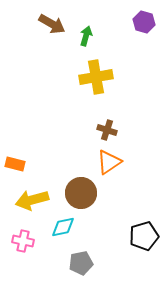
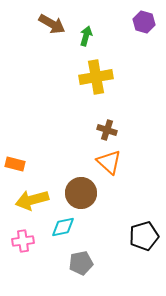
orange triangle: rotated 44 degrees counterclockwise
pink cross: rotated 20 degrees counterclockwise
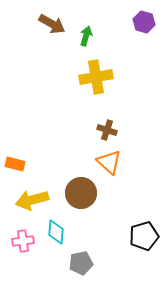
cyan diamond: moved 7 px left, 5 px down; rotated 75 degrees counterclockwise
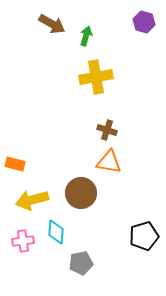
orange triangle: rotated 32 degrees counterclockwise
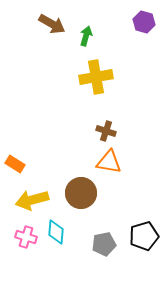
brown cross: moved 1 px left, 1 px down
orange rectangle: rotated 18 degrees clockwise
pink cross: moved 3 px right, 4 px up; rotated 25 degrees clockwise
gray pentagon: moved 23 px right, 19 px up
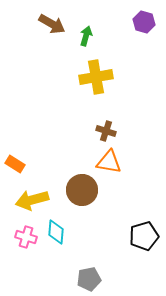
brown circle: moved 1 px right, 3 px up
gray pentagon: moved 15 px left, 35 px down
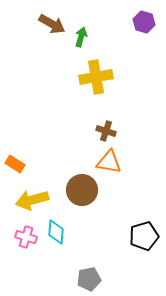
green arrow: moved 5 px left, 1 px down
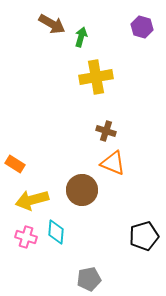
purple hexagon: moved 2 px left, 5 px down
orange triangle: moved 4 px right, 1 px down; rotated 12 degrees clockwise
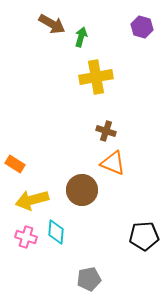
black pentagon: rotated 12 degrees clockwise
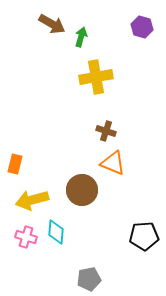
orange rectangle: rotated 72 degrees clockwise
